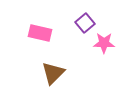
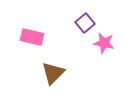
pink rectangle: moved 8 px left, 4 px down
pink star: rotated 10 degrees clockwise
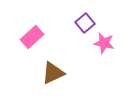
pink rectangle: rotated 55 degrees counterclockwise
brown triangle: rotated 20 degrees clockwise
